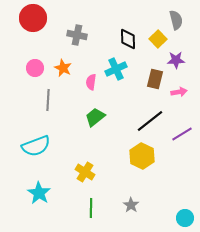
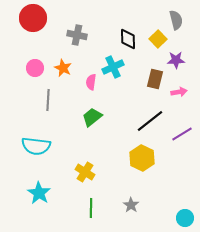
cyan cross: moved 3 px left, 2 px up
green trapezoid: moved 3 px left
cyan semicircle: rotated 28 degrees clockwise
yellow hexagon: moved 2 px down
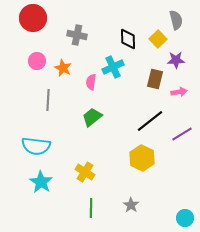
pink circle: moved 2 px right, 7 px up
cyan star: moved 2 px right, 11 px up
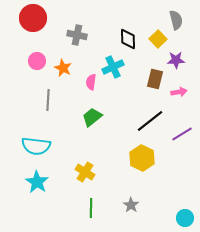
cyan star: moved 4 px left
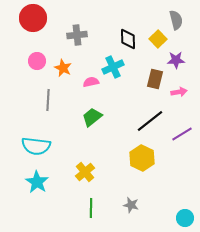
gray cross: rotated 18 degrees counterclockwise
pink semicircle: rotated 70 degrees clockwise
yellow cross: rotated 18 degrees clockwise
gray star: rotated 21 degrees counterclockwise
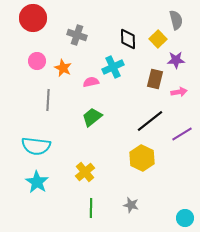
gray cross: rotated 24 degrees clockwise
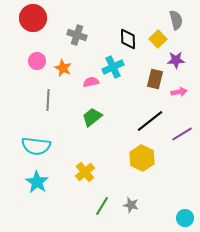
green line: moved 11 px right, 2 px up; rotated 30 degrees clockwise
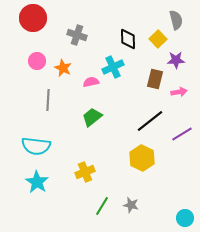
yellow cross: rotated 18 degrees clockwise
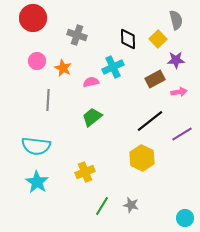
brown rectangle: rotated 48 degrees clockwise
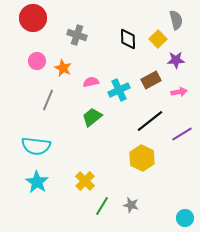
cyan cross: moved 6 px right, 23 px down
brown rectangle: moved 4 px left, 1 px down
gray line: rotated 20 degrees clockwise
yellow cross: moved 9 px down; rotated 24 degrees counterclockwise
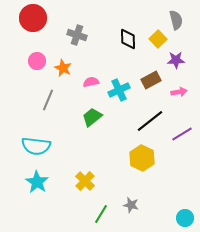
green line: moved 1 px left, 8 px down
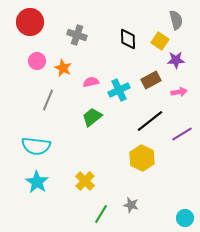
red circle: moved 3 px left, 4 px down
yellow square: moved 2 px right, 2 px down; rotated 12 degrees counterclockwise
